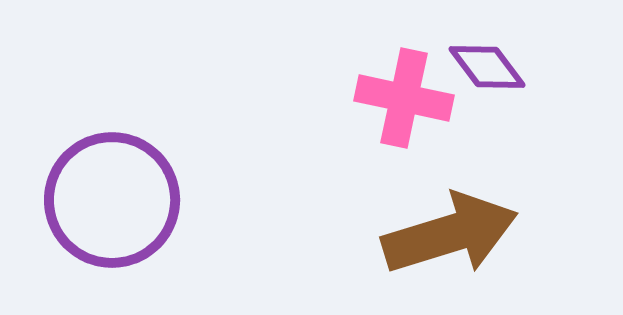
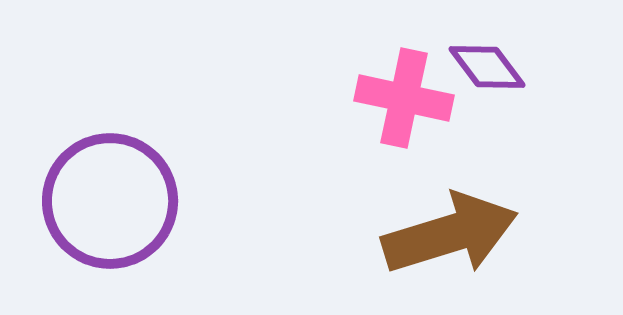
purple circle: moved 2 px left, 1 px down
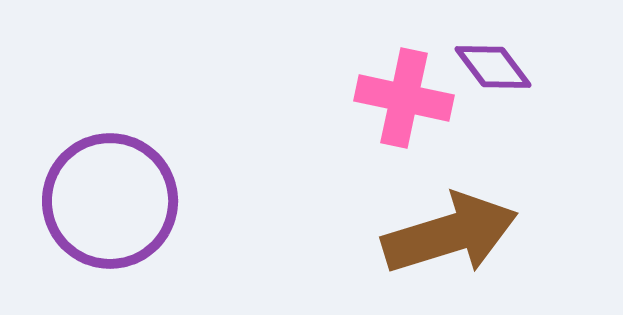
purple diamond: moved 6 px right
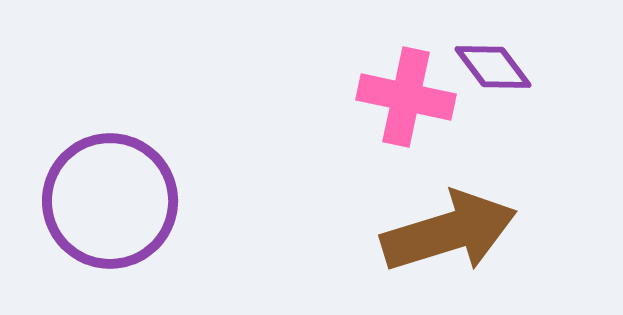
pink cross: moved 2 px right, 1 px up
brown arrow: moved 1 px left, 2 px up
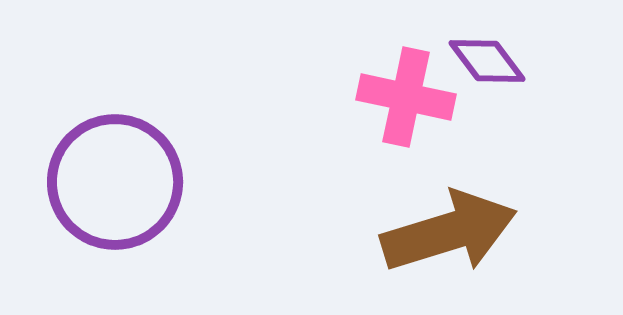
purple diamond: moved 6 px left, 6 px up
purple circle: moved 5 px right, 19 px up
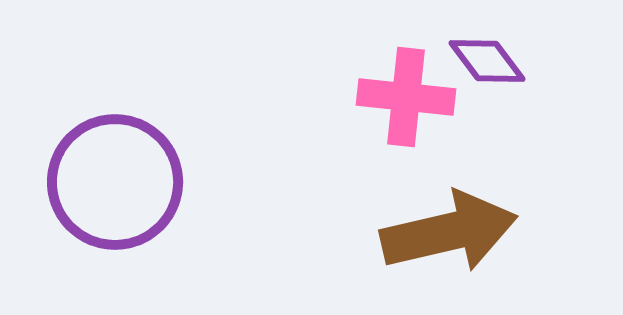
pink cross: rotated 6 degrees counterclockwise
brown arrow: rotated 4 degrees clockwise
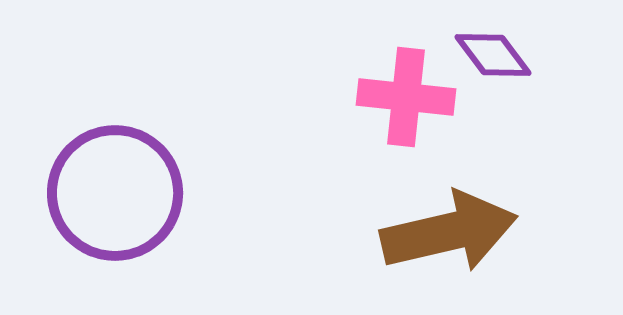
purple diamond: moved 6 px right, 6 px up
purple circle: moved 11 px down
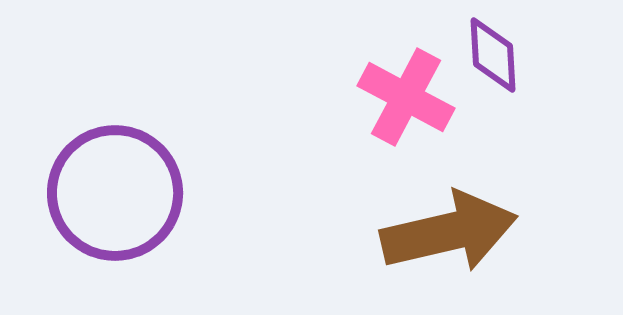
purple diamond: rotated 34 degrees clockwise
pink cross: rotated 22 degrees clockwise
